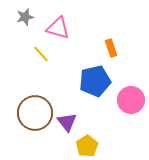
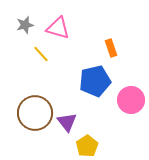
gray star: moved 8 px down
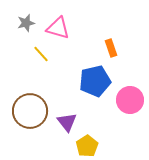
gray star: moved 1 px right, 2 px up
pink circle: moved 1 px left
brown circle: moved 5 px left, 2 px up
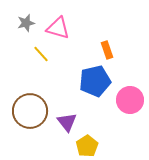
orange rectangle: moved 4 px left, 2 px down
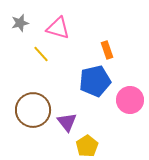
gray star: moved 6 px left
brown circle: moved 3 px right, 1 px up
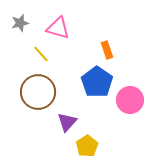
blue pentagon: moved 2 px right, 1 px down; rotated 24 degrees counterclockwise
brown circle: moved 5 px right, 18 px up
purple triangle: rotated 20 degrees clockwise
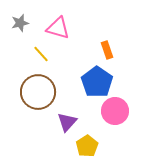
pink circle: moved 15 px left, 11 px down
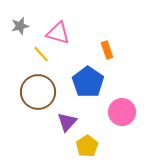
gray star: moved 3 px down
pink triangle: moved 5 px down
blue pentagon: moved 9 px left
pink circle: moved 7 px right, 1 px down
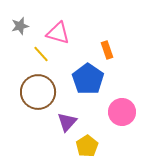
blue pentagon: moved 3 px up
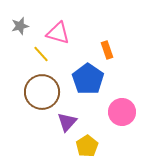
brown circle: moved 4 px right
